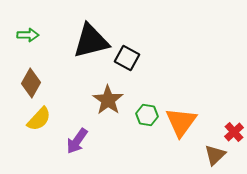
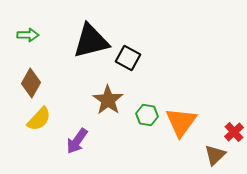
black square: moved 1 px right
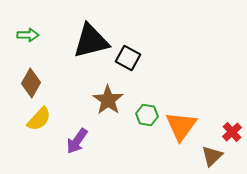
orange triangle: moved 4 px down
red cross: moved 2 px left
brown triangle: moved 3 px left, 1 px down
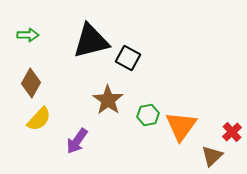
green hexagon: moved 1 px right; rotated 20 degrees counterclockwise
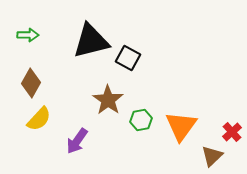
green hexagon: moved 7 px left, 5 px down
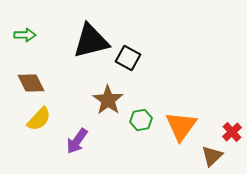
green arrow: moved 3 px left
brown diamond: rotated 56 degrees counterclockwise
